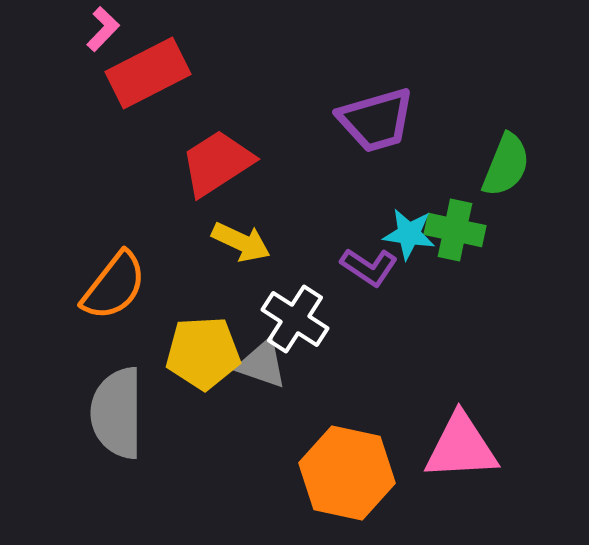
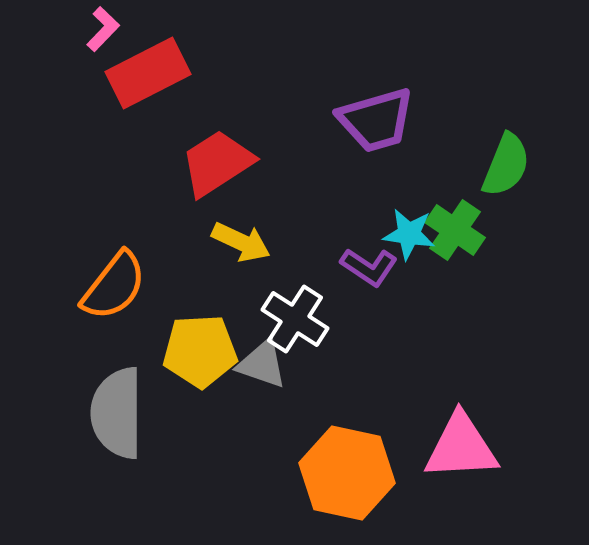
green cross: rotated 22 degrees clockwise
yellow pentagon: moved 3 px left, 2 px up
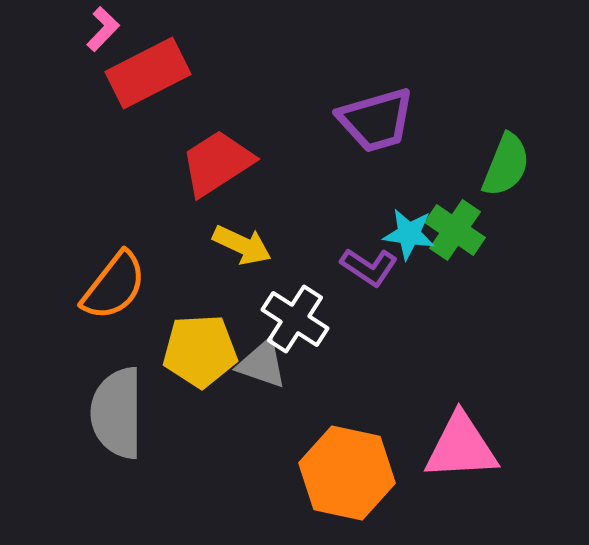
yellow arrow: moved 1 px right, 3 px down
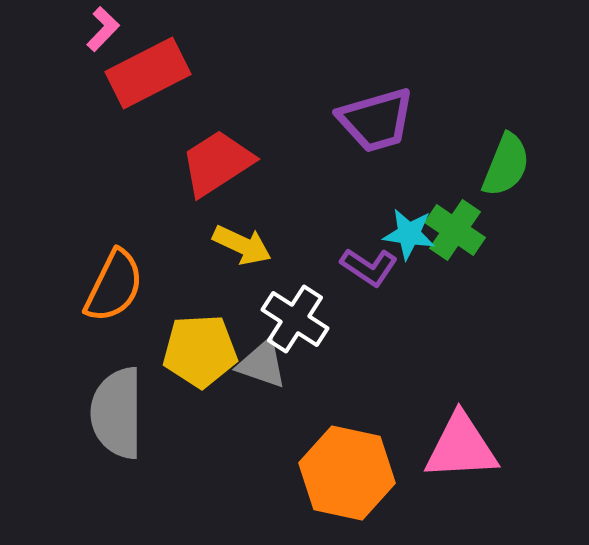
orange semicircle: rotated 12 degrees counterclockwise
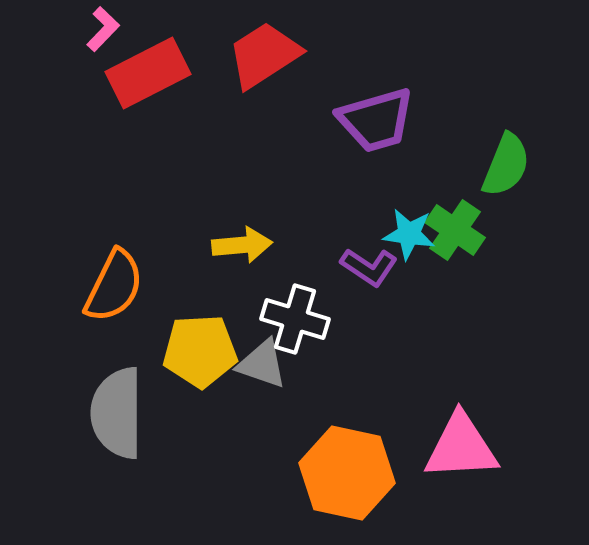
red trapezoid: moved 47 px right, 108 px up
yellow arrow: rotated 30 degrees counterclockwise
white cross: rotated 16 degrees counterclockwise
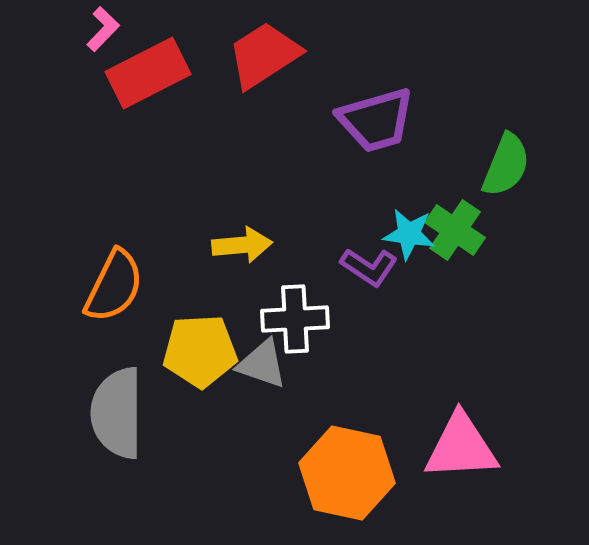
white cross: rotated 20 degrees counterclockwise
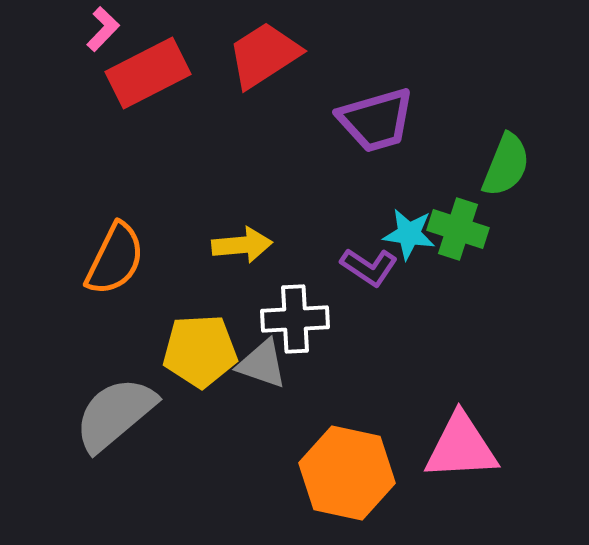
green cross: moved 3 px right, 1 px up; rotated 16 degrees counterclockwise
orange semicircle: moved 1 px right, 27 px up
gray semicircle: moved 2 px left, 1 px down; rotated 50 degrees clockwise
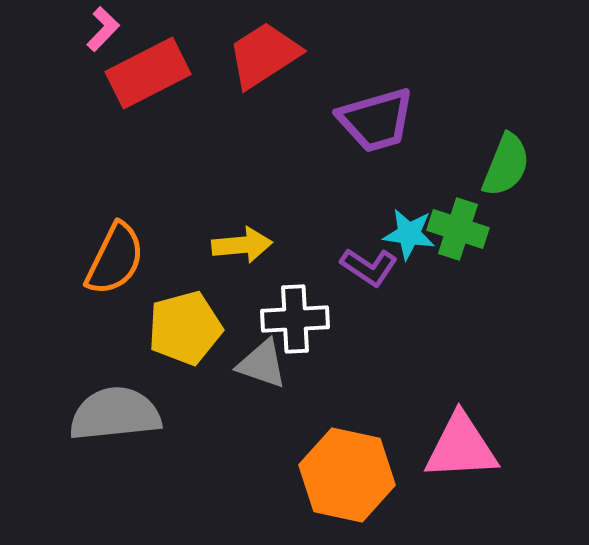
yellow pentagon: moved 15 px left, 23 px up; rotated 12 degrees counterclockwise
gray semicircle: rotated 34 degrees clockwise
orange hexagon: moved 2 px down
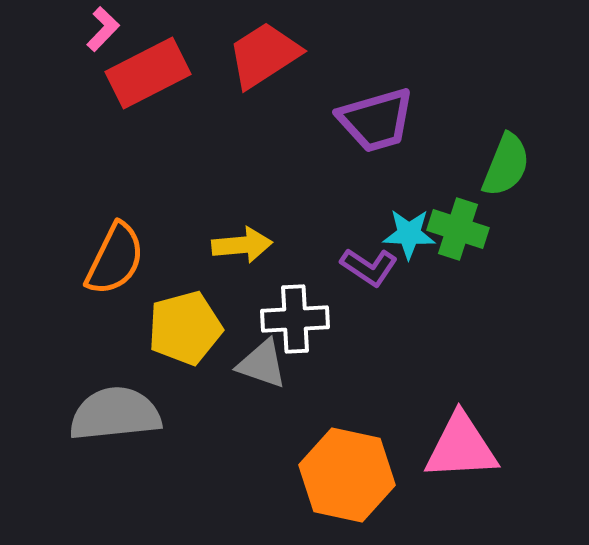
cyan star: rotated 6 degrees counterclockwise
